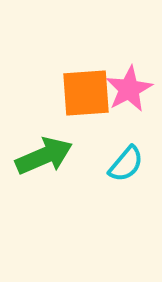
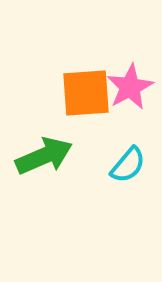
pink star: moved 1 px right, 2 px up
cyan semicircle: moved 2 px right, 1 px down
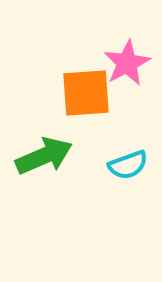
pink star: moved 3 px left, 24 px up
cyan semicircle: rotated 30 degrees clockwise
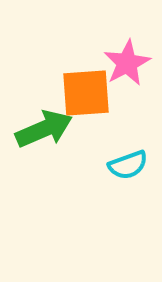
green arrow: moved 27 px up
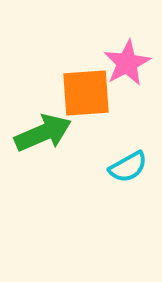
green arrow: moved 1 px left, 4 px down
cyan semicircle: moved 2 px down; rotated 9 degrees counterclockwise
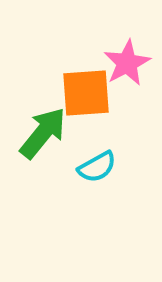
green arrow: rotated 28 degrees counterclockwise
cyan semicircle: moved 31 px left
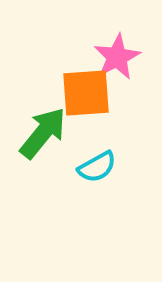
pink star: moved 10 px left, 6 px up
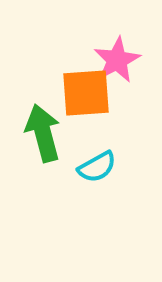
pink star: moved 3 px down
green arrow: rotated 54 degrees counterclockwise
